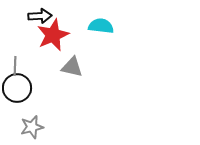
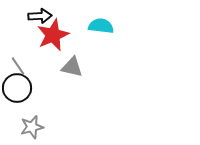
gray line: moved 3 px right; rotated 36 degrees counterclockwise
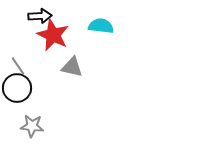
red star: rotated 24 degrees counterclockwise
gray star: moved 1 px up; rotated 20 degrees clockwise
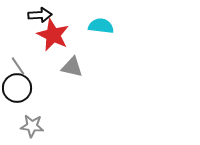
black arrow: moved 1 px up
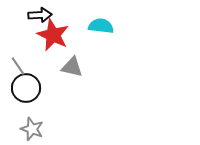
black circle: moved 9 px right
gray star: moved 3 px down; rotated 15 degrees clockwise
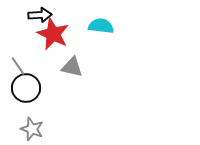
red star: moved 1 px up
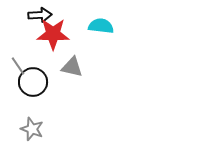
red star: rotated 24 degrees counterclockwise
black circle: moved 7 px right, 6 px up
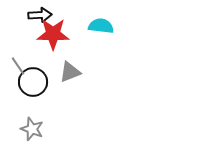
gray triangle: moved 2 px left, 5 px down; rotated 35 degrees counterclockwise
